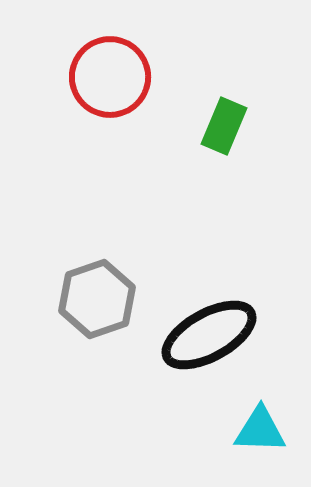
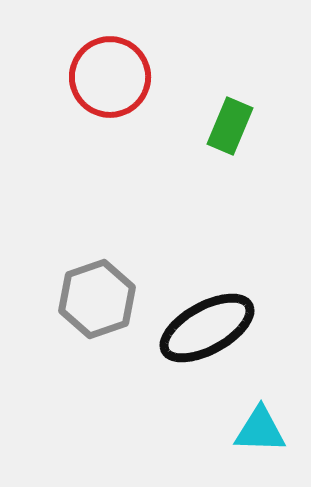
green rectangle: moved 6 px right
black ellipse: moved 2 px left, 7 px up
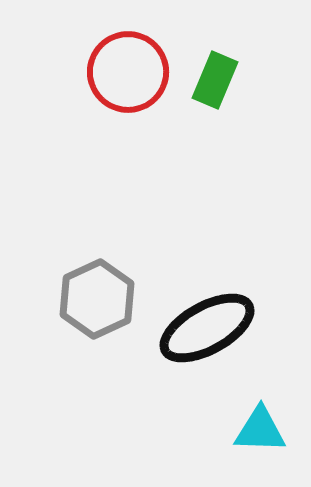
red circle: moved 18 px right, 5 px up
green rectangle: moved 15 px left, 46 px up
gray hexagon: rotated 6 degrees counterclockwise
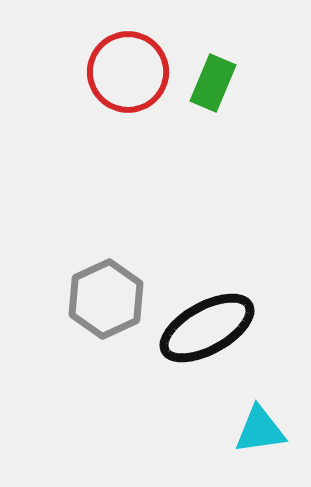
green rectangle: moved 2 px left, 3 px down
gray hexagon: moved 9 px right
cyan triangle: rotated 10 degrees counterclockwise
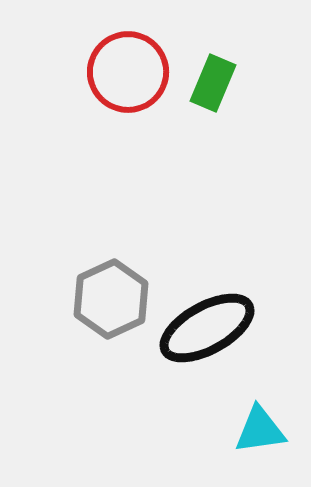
gray hexagon: moved 5 px right
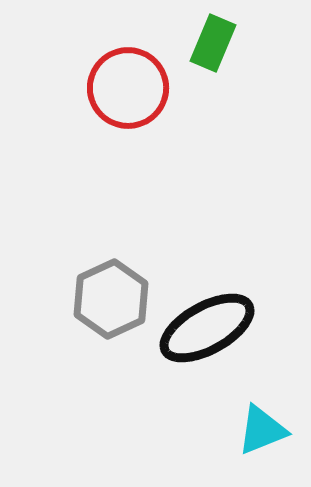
red circle: moved 16 px down
green rectangle: moved 40 px up
cyan triangle: moved 2 px right; rotated 14 degrees counterclockwise
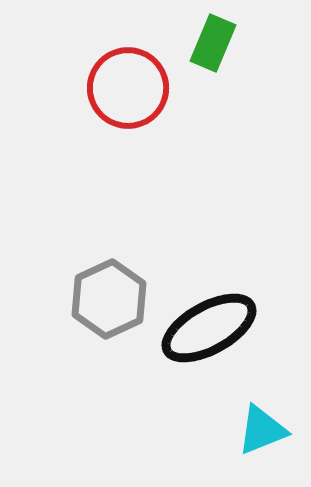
gray hexagon: moved 2 px left
black ellipse: moved 2 px right
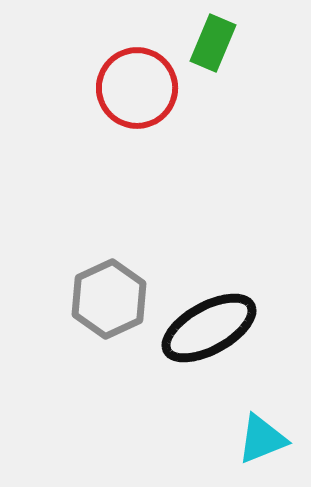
red circle: moved 9 px right
cyan triangle: moved 9 px down
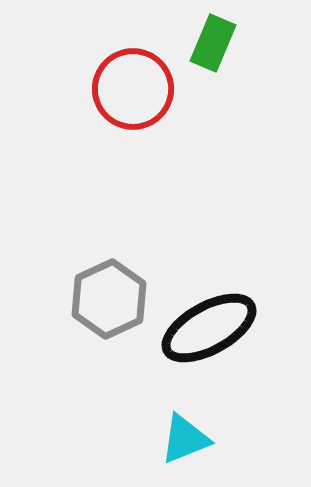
red circle: moved 4 px left, 1 px down
cyan triangle: moved 77 px left
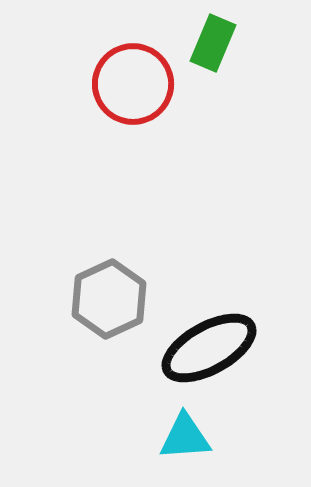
red circle: moved 5 px up
black ellipse: moved 20 px down
cyan triangle: moved 2 px up; rotated 18 degrees clockwise
